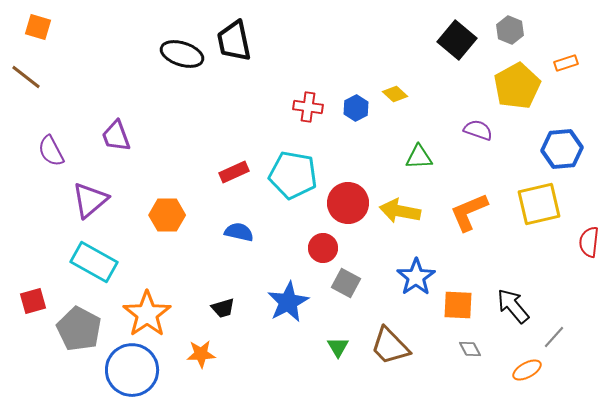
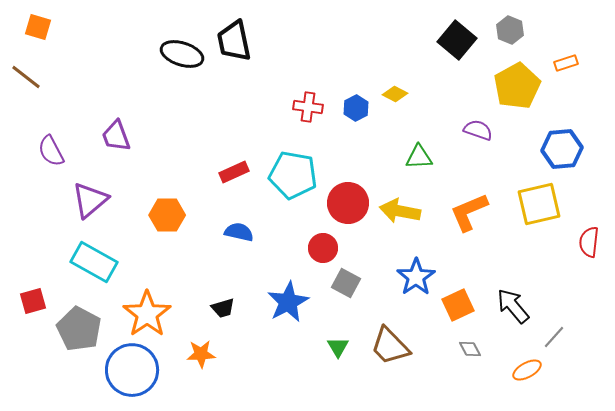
yellow diamond at (395, 94): rotated 15 degrees counterclockwise
orange square at (458, 305): rotated 28 degrees counterclockwise
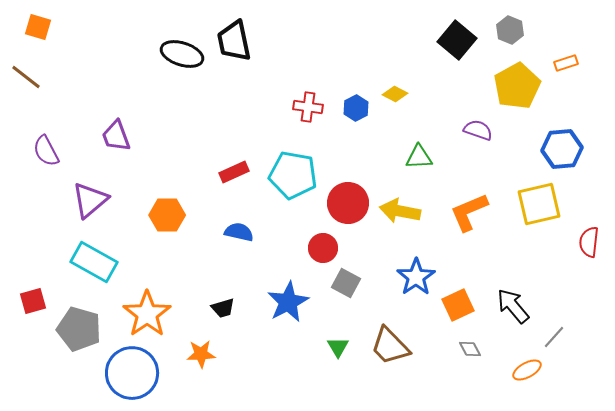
purple semicircle at (51, 151): moved 5 px left
gray pentagon at (79, 329): rotated 12 degrees counterclockwise
blue circle at (132, 370): moved 3 px down
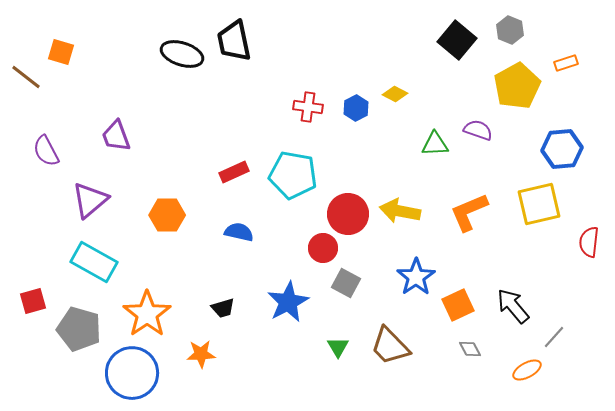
orange square at (38, 27): moved 23 px right, 25 px down
green triangle at (419, 157): moved 16 px right, 13 px up
red circle at (348, 203): moved 11 px down
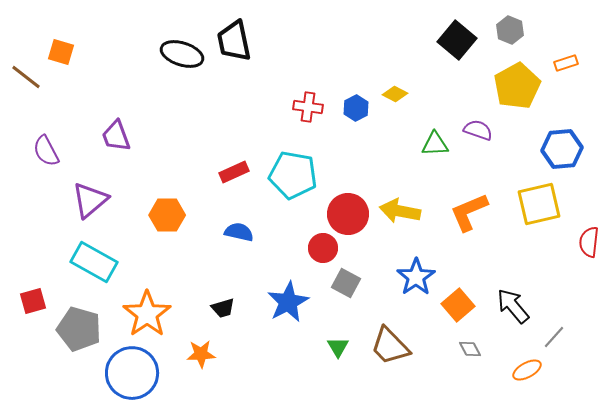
orange square at (458, 305): rotated 16 degrees counterclockwise
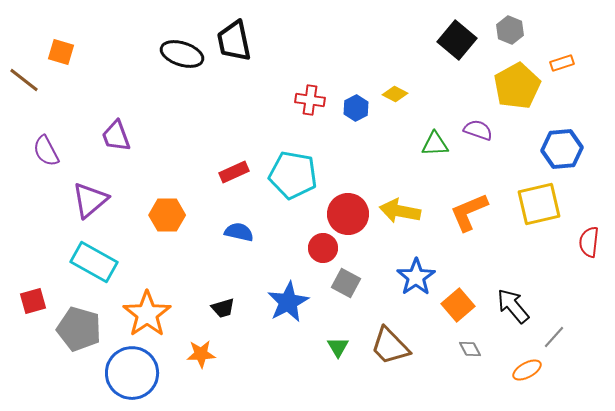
orange rectangle at (566, 63): moved 4 px left
brown line at (26, 77): moved 2 px left, 3 px down
red cross at (308, 107): moved 2 px right, 7 px up
